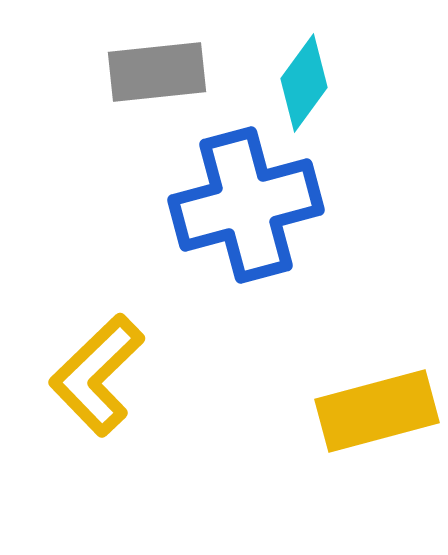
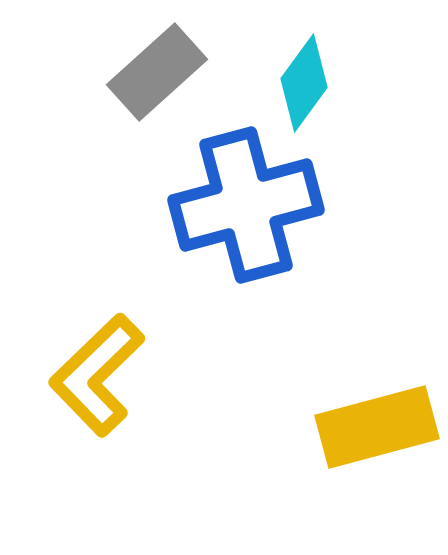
gray rectangle: rotated 36 degrees counterclockwise
yellow rectangle: moved 16 px down
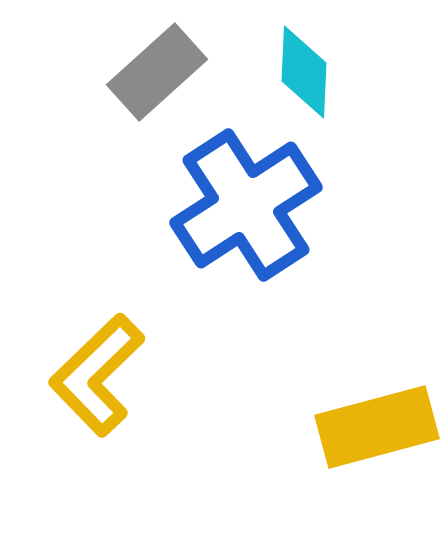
cyan diamond: moved 11 px up; rotated 34 degrees counterclockwise
blue cross: rotated 18 degrees counterclockwise
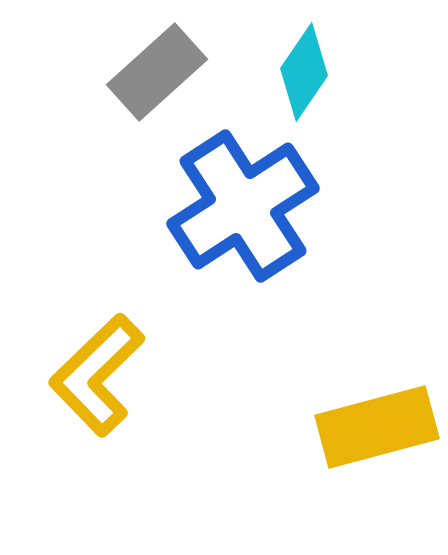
cyan diamond: rotated 32 degrees clockwise
blue cross: moved 3 px left, 1 px down
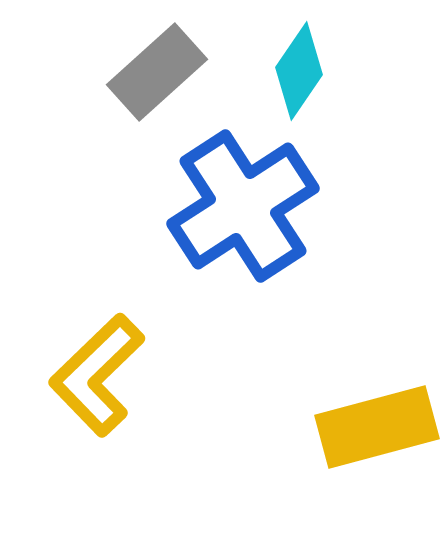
cyan diamond: moved 5 px left, 1 px up
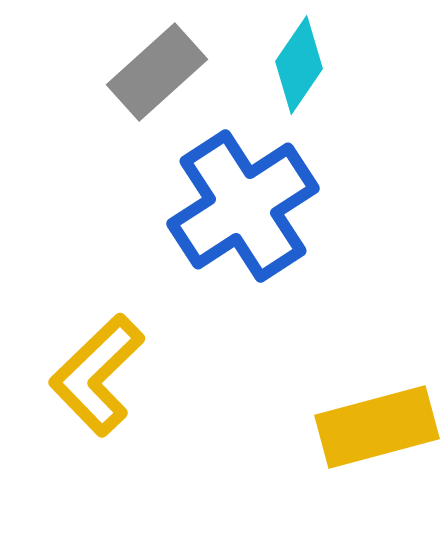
cyan diamond: moved 6 px up
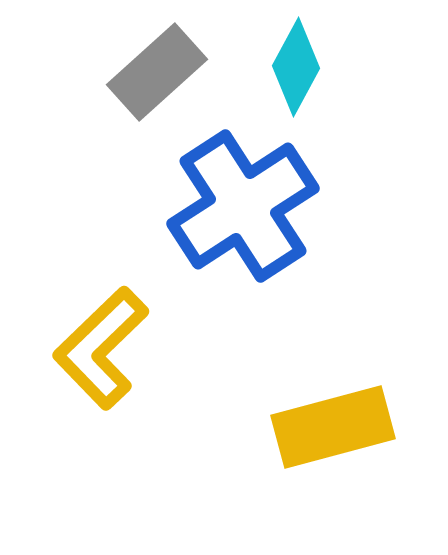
cyan diamond: moved 3 px left, 2 px down; rotated 6 degrees counterclockwise
yellow L-shape: moved 4 px right, 27 px up
yellow rectangle: moved 44 px left
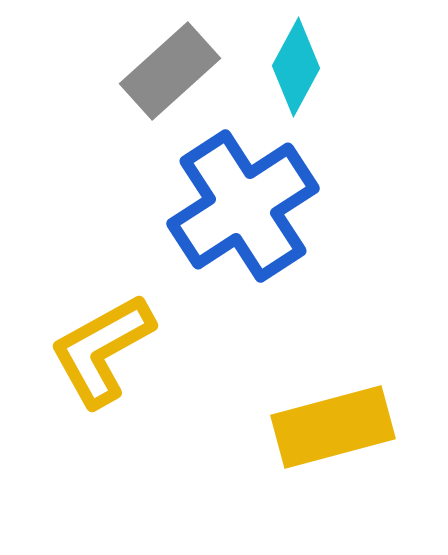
gray rectangle: moved 13 px right, 1 px up
yellow L-shape: moved 1 px right, 2 px down; rotated 15 degrees clockwise
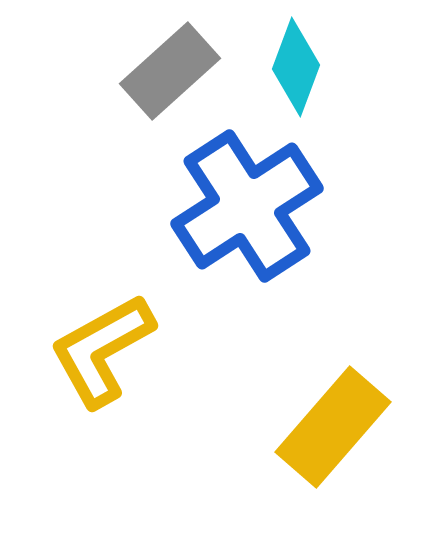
cyan diamond: rotated 8 degrees counterclockwise
blue cross: moved 4 px right
yellow rectangle: rotated 34 degrees counterclockwise
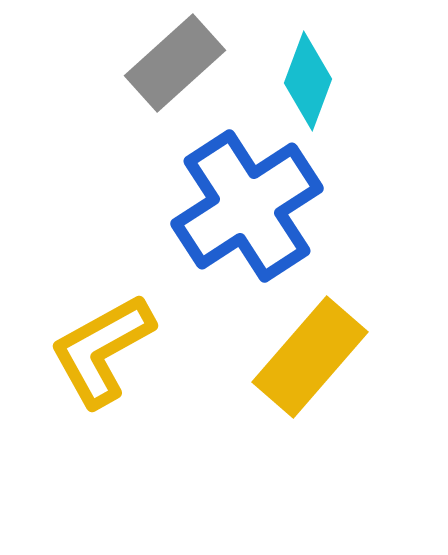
cyan diamond: moved 12 px right, 14 px down
gray rectangle: moved 5 px right, 8 px up
yellow rectangle: moved 23 px left, 70 px up
